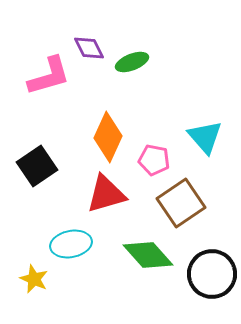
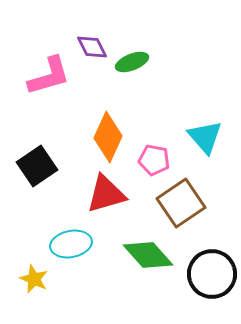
purple diamond: moved 3 px right, 1 px up
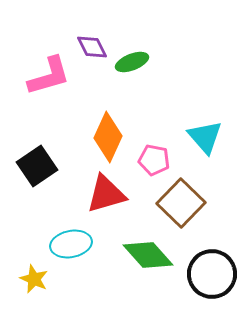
brown square: rotated 12 degrees counterclockwise
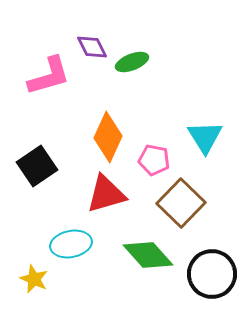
cyan triangle: rotated 9 degrees clockwise
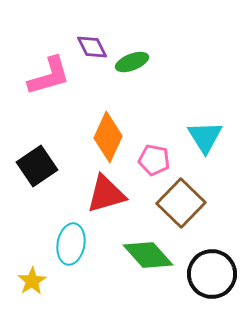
cyan ellipse: rotated 69 degrees counterclockwise
yellow star: moved 2 px left, 2 px down; rotated 16 degrees clockwise
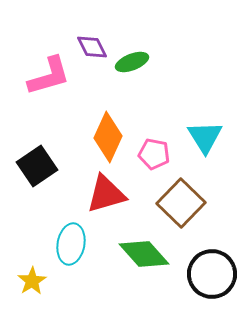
pink pentagon: moved 6 px up
green diamond: moved 4 px left, 1 px up
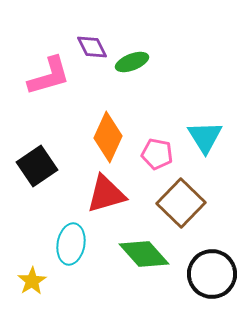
pink pentagon: moved 3 px right
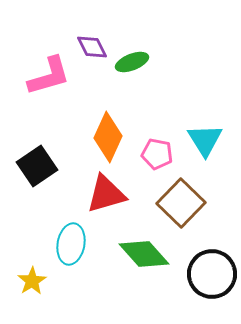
cyan triangle: moved 3 px down
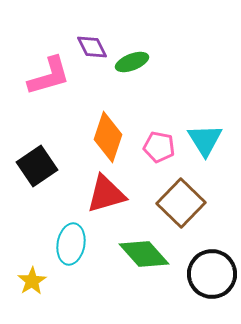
orange diamond: rotated 6 degrees counterclockwise
pink pentagon: moved 2 px right, 7 px up
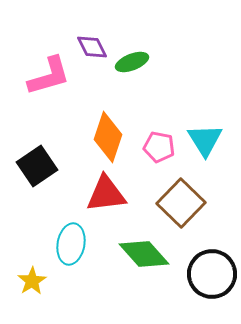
red triangle: rotated 9 degrees clockwise
